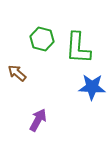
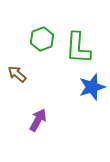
green hexagon: rotated 25 degrees clockwise
brown arrow: moved 1 px down
blue star: rotated 20 degrees counterclockwise
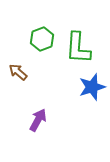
brown arrow: moved 1 px right, 2 px up
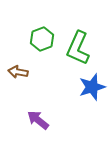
green L-shape: rotated 20 degrees clockwise
brown arrow: rotated 30 degrees counterclockwise
purple arrow: rotated 80 degrees counterclockwise
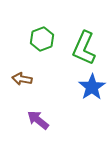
green L-shape: moved 6 px right
brown arrow: moved 4 px right, 7 px down
blue star: rotated 16 degrees counterclockwise
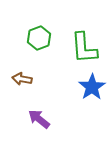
green hexagon: moved 3 px left, 1 px up
green L-shape: rotated 28 degrees counterclockwise
purple arrow: moved 1 px right, 1 px up
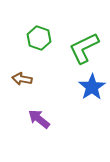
green hexagon: rotated 20 degrees counterclockwise
green L-shape: rotated 68 degrees clockwise
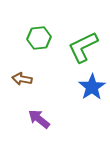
green hexagon: rotated 25 degrees counterclockwise
green L-shape: moved 1 px left, 1 px up
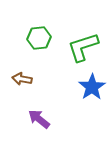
green L-shape: rotated 8 degrees clockwise
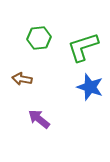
blue star: moved 2 px left; rotated 20 degrees counterclockwise
